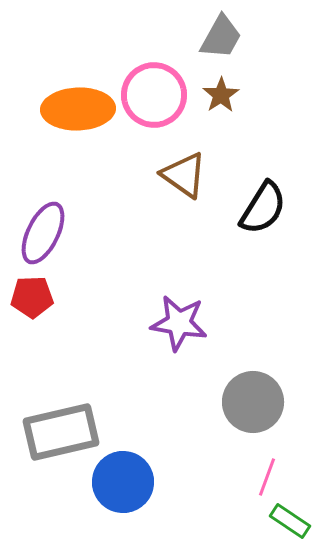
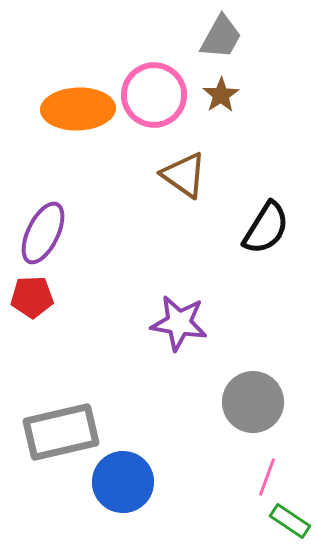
black semicircle: moved 3 px right, 20 px down
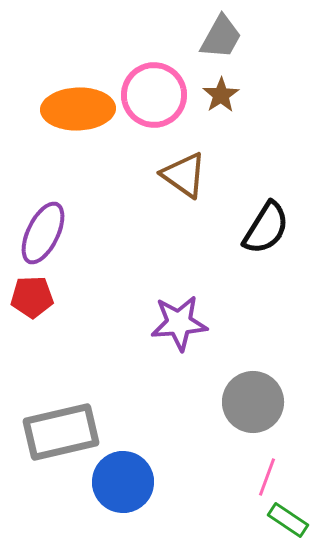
purple star: rotated 14 degrees counterclockwise
green rectangle: moved 2 px left, 1 px up
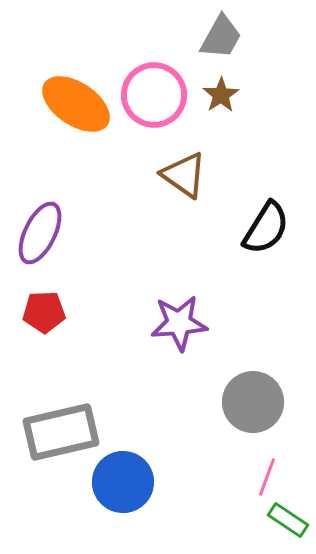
orange ellipse: moved 2 px left, 5 px up; rotated 36 degrees clockwise
purple ellipse: moved 3 px left
red pentagon: moved 12 px right, 15 px down
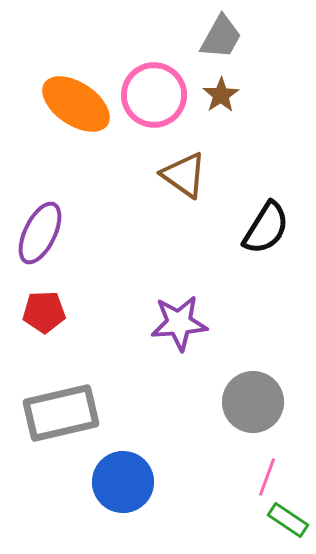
gray rectangle: moved 19 px up
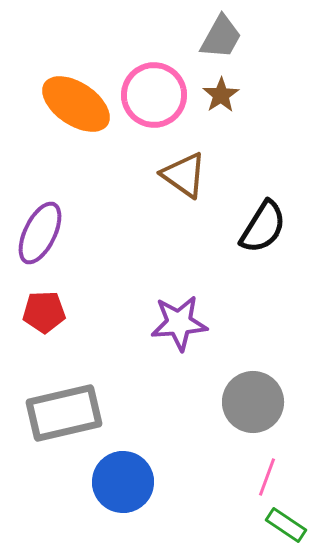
black semicircle: moved 3 px left, 1 px up
gray rectangle: moved 3 px right
green rectangle: moved 2 px left, 5 px down
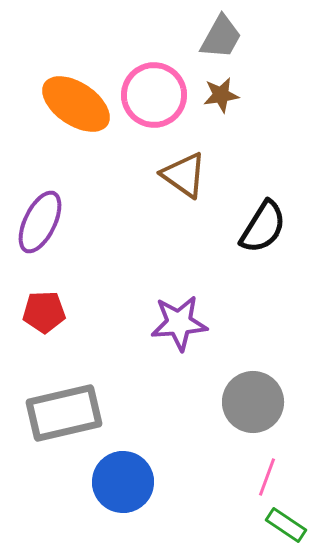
brown star: rotated 24 degrees clockwise
purple ellipse: moved 11 px up
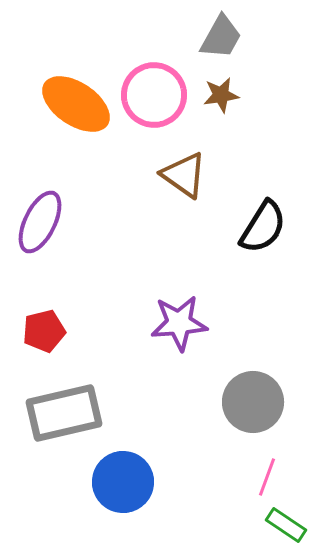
red pentagon: moved 19 px down; rotated 12 degrees counterclockwise
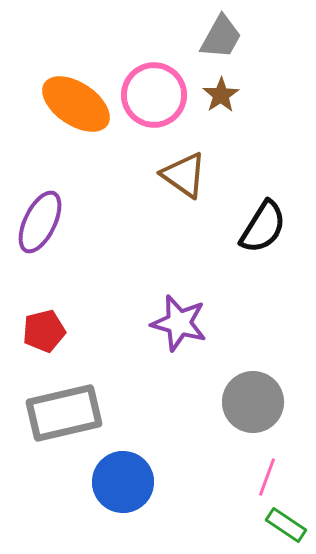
brown star: rotated 24 degrees counterclockwise
purple star: rotated 20 degrees clockwise
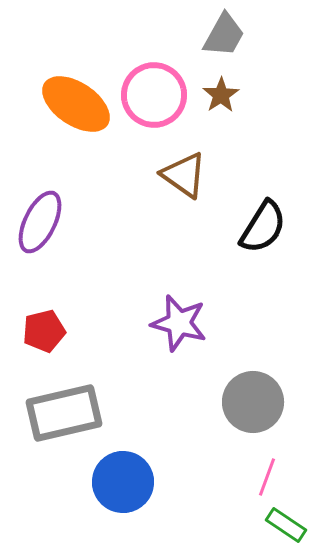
gray trapezoid: moved 3 px right, 2 px up
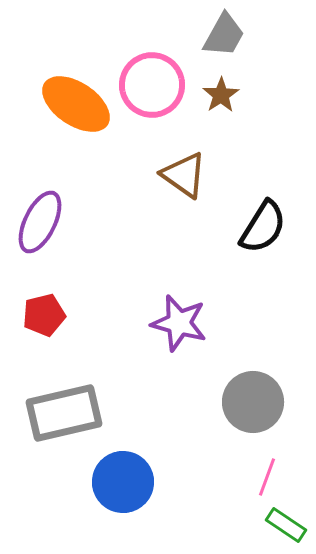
pink circle: moved 2 px left, 10 px up
red pentagon: moved 16 px up
